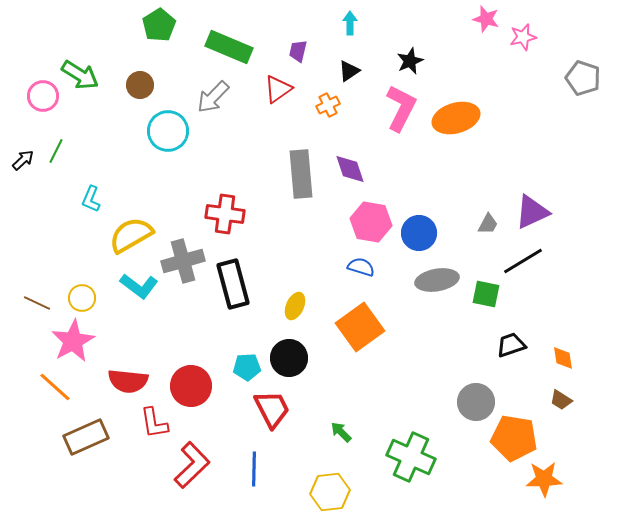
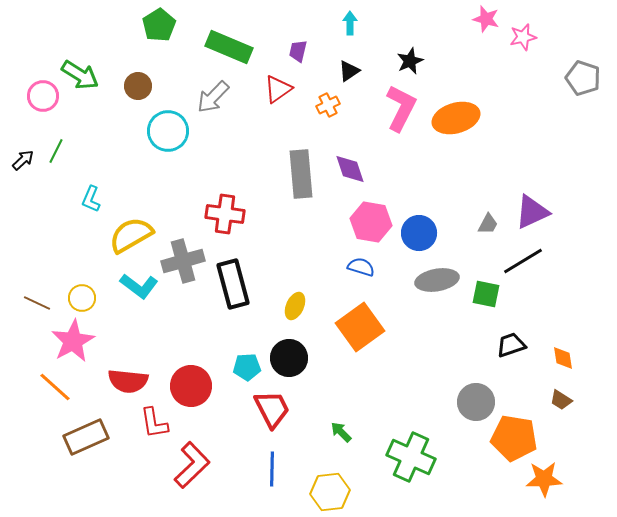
brown circle at (140, 85): moved 2 px left, 1 px down
blue line at (254, 469): moved 18 px right
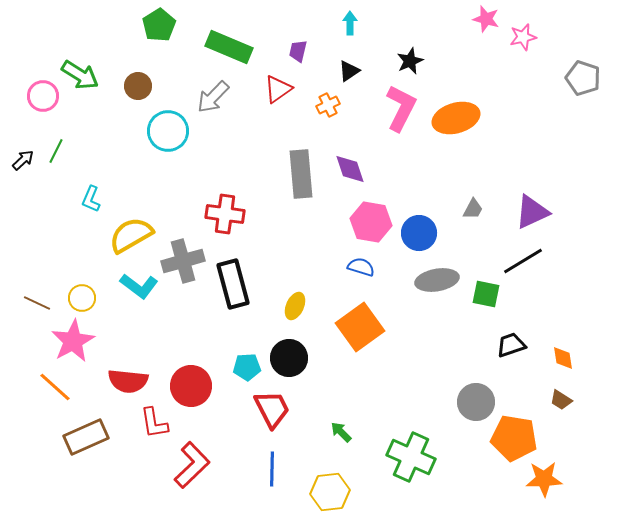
gray trapezoid at (488, 224): moved 15 px left, 15 px up
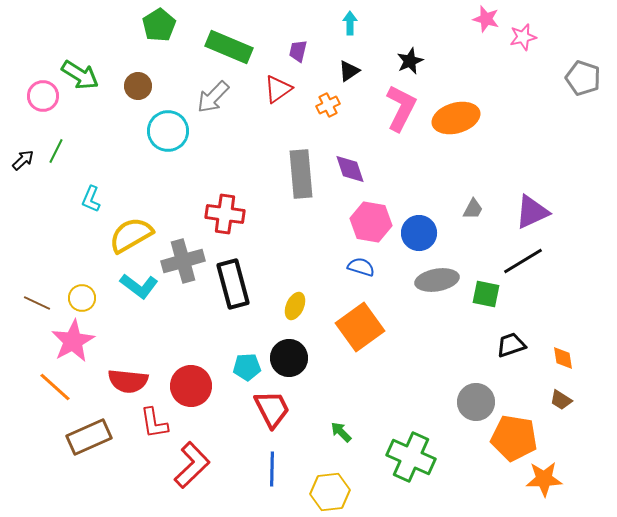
brown rectangle at (86, 437): moved 3 px right
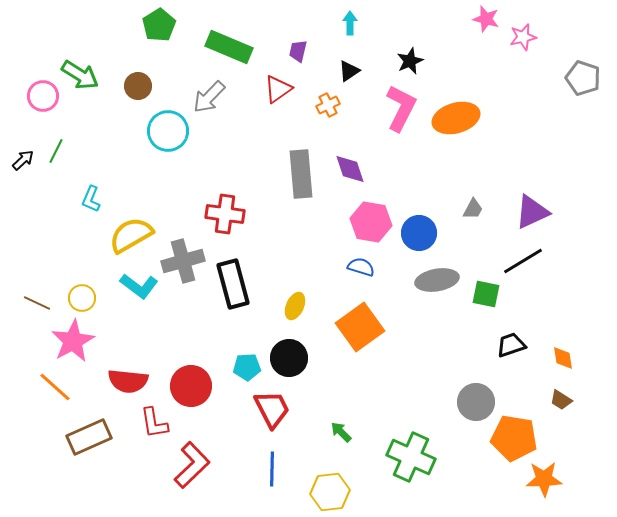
gray arrow at (213, 97): moved 4 px left
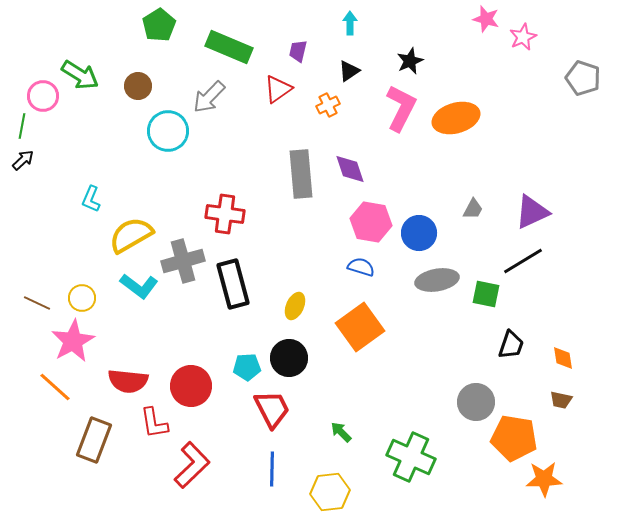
pink star at (523, 37): rotated 12 degrees counterclockwise
green line at (56, 151): moved 34 px left, 25 px up; rotated 15 degrees counterclockwise
black trapezoid at (511, 345): rotated 128 degrees clockwise
brown trapezoid at (561, 400): rotated 20 degrees counterclockwise
brown rectangle at (89, 437): moved 5 px right, 3 px down; rotated 45 degrees counterclockwise
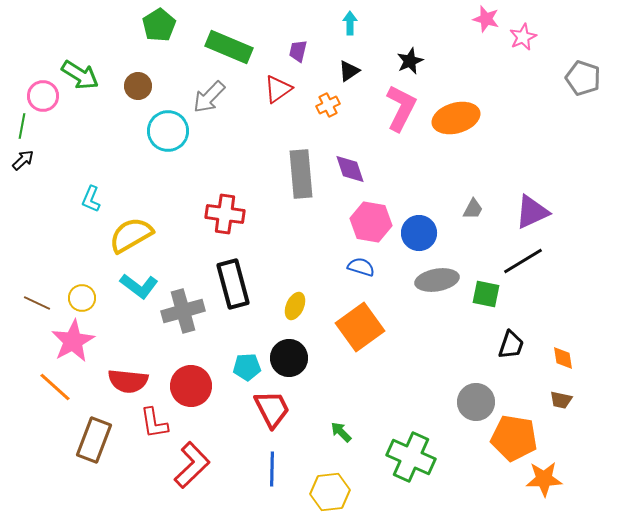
gray cross at (183, 261): moved 50 px down
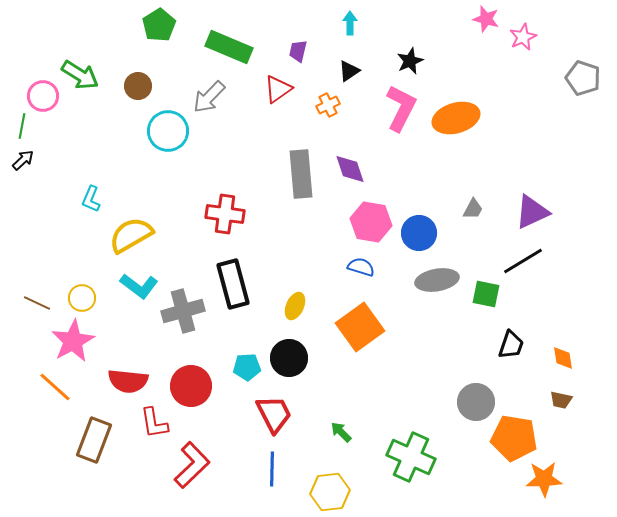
red trapezoid at (272, 409): moved 2 px right, 5 px down
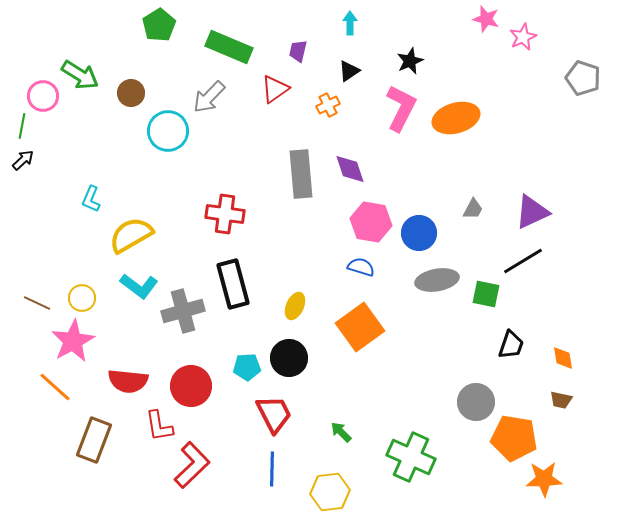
brown circle at (138, 86): moved 7 px left, 7 px down
red triangle at (278, 89): moved 3 px left
red L-shape at (154, 423): moved 5 px right, 3 px down
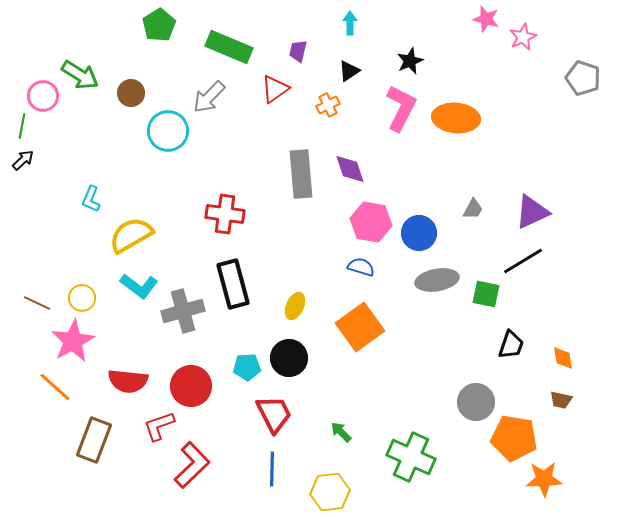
orange ellipse at (456, 118): rotated 21 degrees clockwise
red L-shape at (159, 426): rotated 80 degrees clockwise
